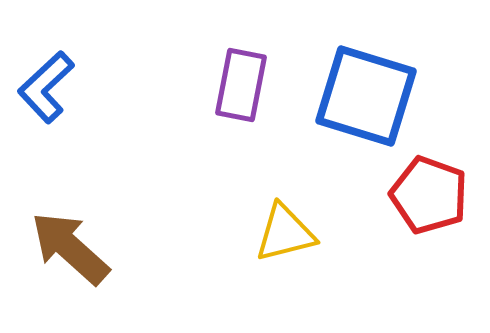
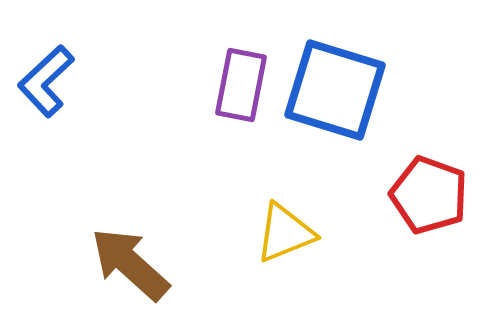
blue L-shape: moved 6 px up
blue square: moved 31 px left, 6 px up
yellow triangle: rotated 8 degrees counterclockwise
brown arrow: moved 60 px right, 16 px down
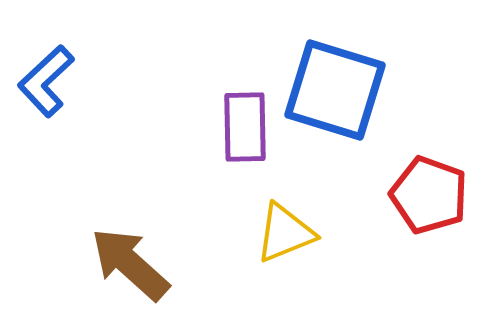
purple rectangle: moved 4 px right, 42 px down; rotated 12 degrees counterclockwise
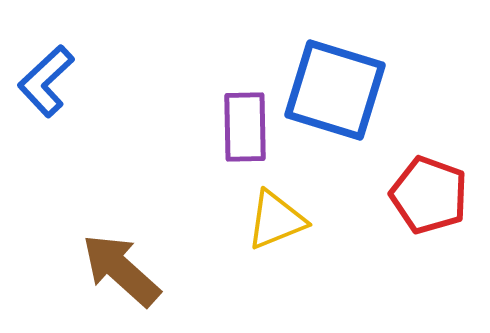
yellow triangle: moved 9 px left, 13 px up
brown arrow: moved 9 px left, 6 px down
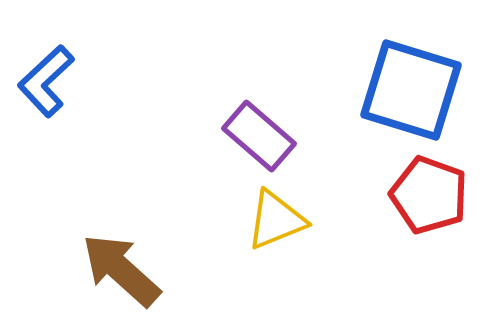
blue square: moved 76 px right
purple rectangle: moved 14 px right, 9 px down; rotated 48 degrees counterclockwise
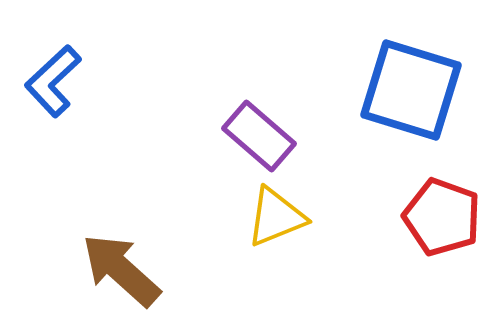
blue L-shape: moved 7 px right
red pentagon: moved 13 px right, 22 px down
yellow triangle: moved 3 px up
